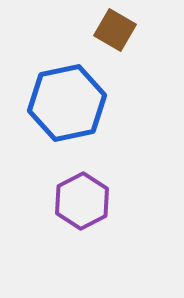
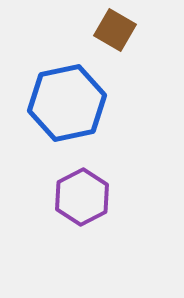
purple hexagon: moved 4 px up
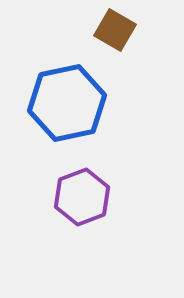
purple hexagon: rotated 6 degrees clockwise
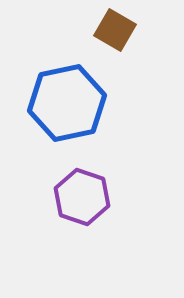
purple hexagon: rotated 20 degrees counterclockwise
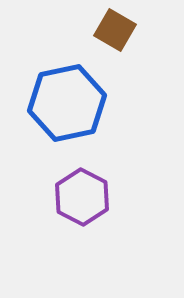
purple hexagon: rotated 8 degrees clockwise
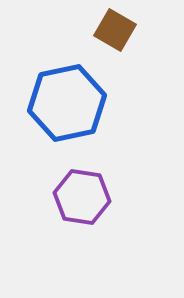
purple hexagon: rotated 18 degrees counterclockwise
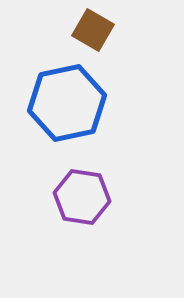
brown square: moved 22 px left
